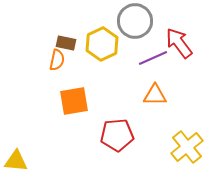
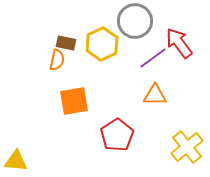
purple line: rotated 12 degrees counterclockwise
red pentagon: rotated 28 degrees counterclockwise
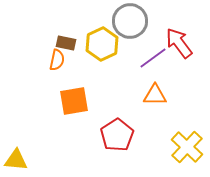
gray circle: moved 5 px left
yellow cross: rotated 8 degrees counterclockwise
yellow triangle: moved 1 px up
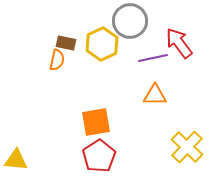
purple line: rotated 24 degrees clockwise
orange square: moved 22 px right, 21 px down
red pentagon: moved 18 px left, 21 px down
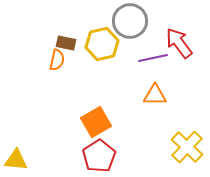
yellow hexagon: rotated 12 degrees clockwise
orange square: rotated 20 degrees counterclockwise
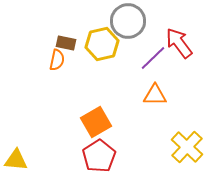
gray circle: moved 2 px left
purple line: rotated 32 degrees counterclockwise
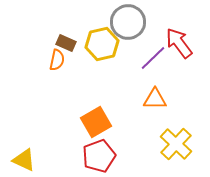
gray circle: moved 1 px down
brown rectangle: rotated 12 degrees clockwise
orange triangle: moved 4 px down
yellow cross: moved 11 px left, 3 px up
red pentagon: rotated 12 degrees clockwise
yellow triangle: moved 8 px right; rotated 20 degrees clockwise
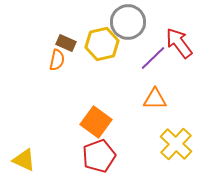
orange square: rotated 24 degrees counterclockwise
